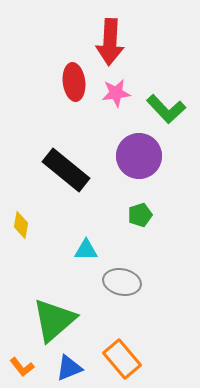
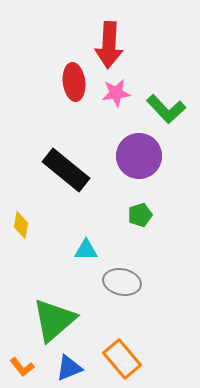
red arrow: moved 1 px left, 3 px down
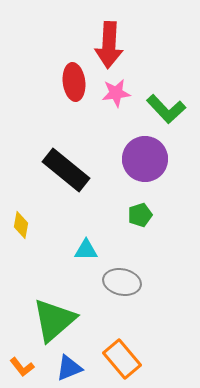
purple circle: moved 6 px right, 3 px down
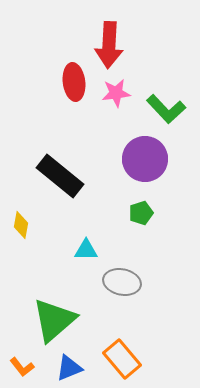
black rectangle: moved 6 px left, 6 px down
green pentagon: moved 1 px right, 2 px up
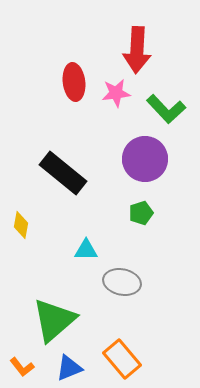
red arrow: moved 28 px right, 5 px down
black rectangle: moved 3 px right, 3 px up
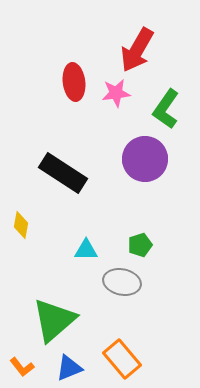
red arrow: rotated 27 degrees clockwise
green L-shape: rotated 78 degrees clockwise
black rectangle: rotated 6 degrees counterclockwise
green pentagon: moved 1 px left, 32 px down
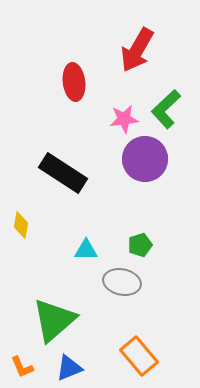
pink star: moved 8 px right, 26 px down
green L-shape: rotated 12 degrees clockwise
orange rectangle: moved 17 px right, 3 px up
orange L-shape: rotated 15 degrees clockwise
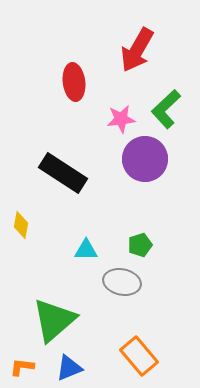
pink star: moved 3 px left
orange L-shape: rotated 120 degrees clockwise
